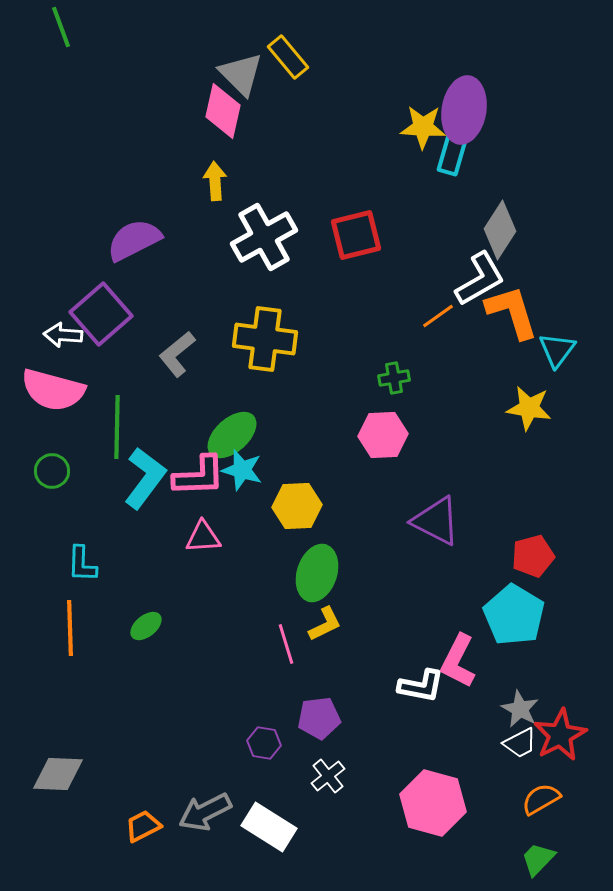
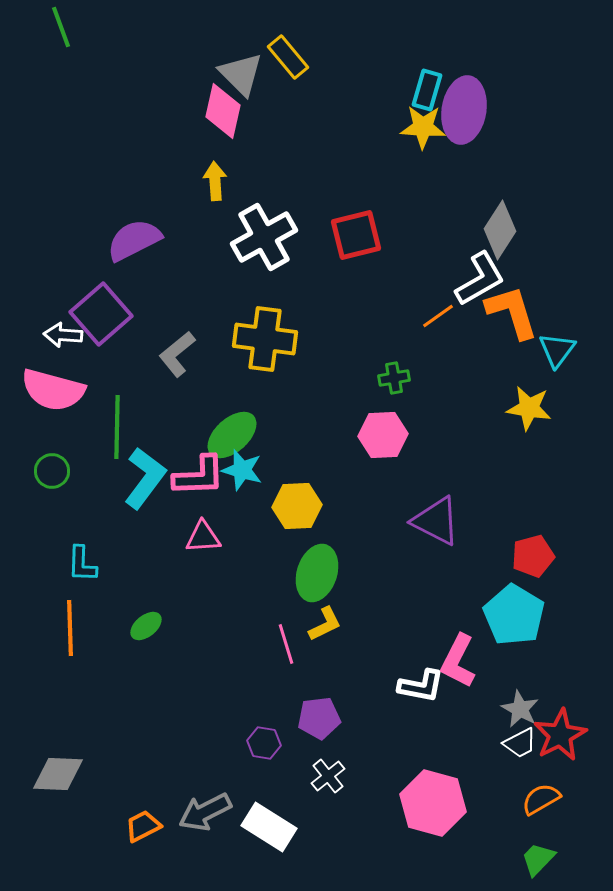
cyan rectangle at (452, 155): moved 25 px left, 65 px up
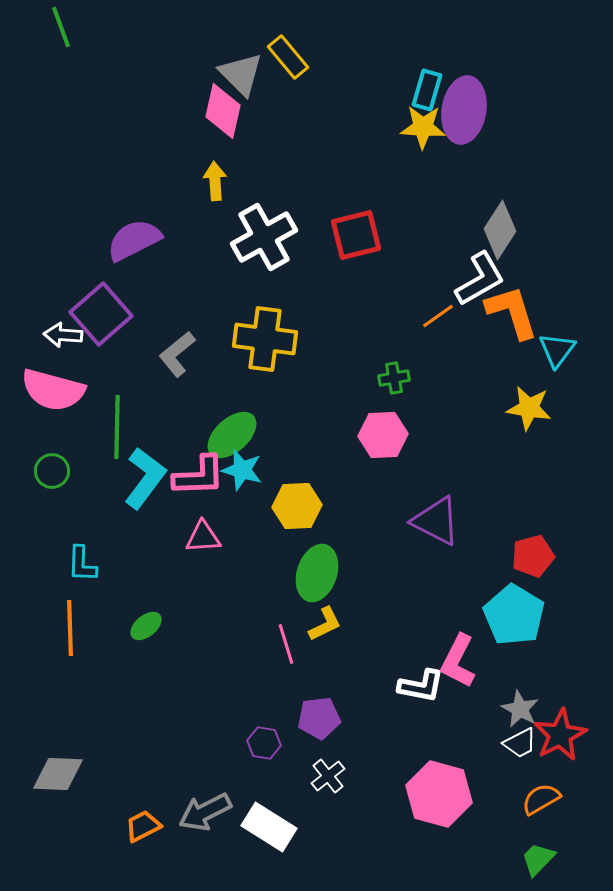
pink hexagon at (433, 803): moved 6 px right, 9 px up
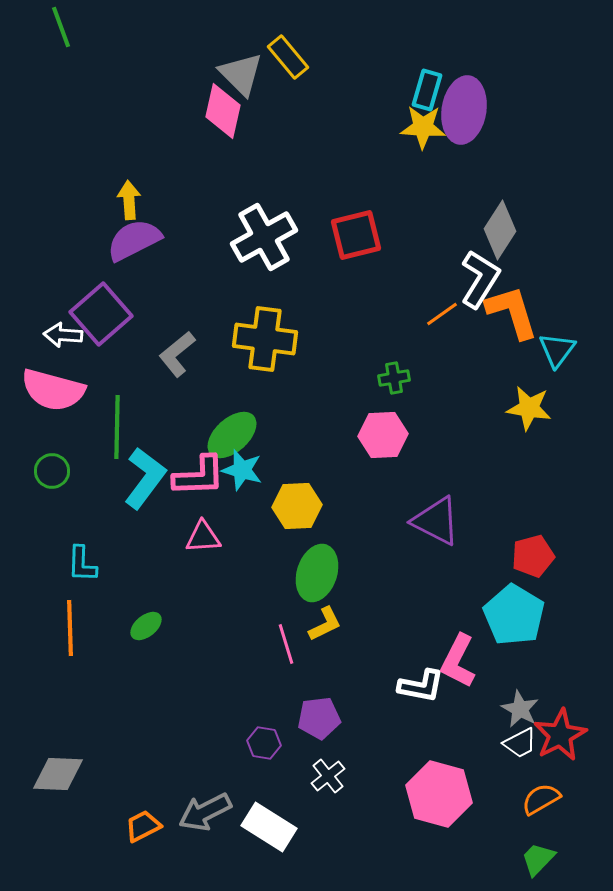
yellow arrow at (215, 181): moved 86 px left, 19 px down
white L-shape at (480, 279): rotated 28 degrees counterclockwise
orange line at (438, 316): moved 4 px right, 2 px up
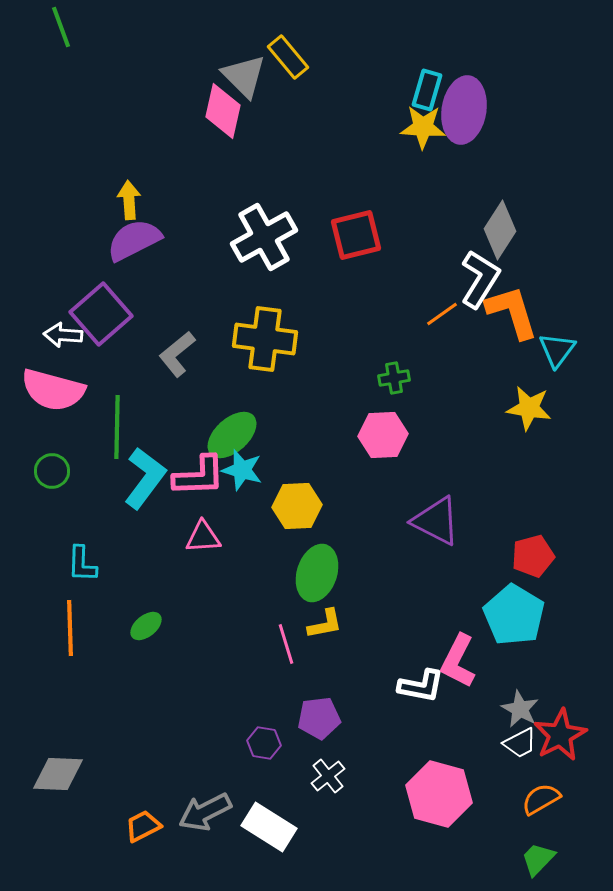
gray triangle at (241, 74): moved 3 px right, 2 px down
yellow L-shape at (325, 624): rotated 15 degrees clockwise
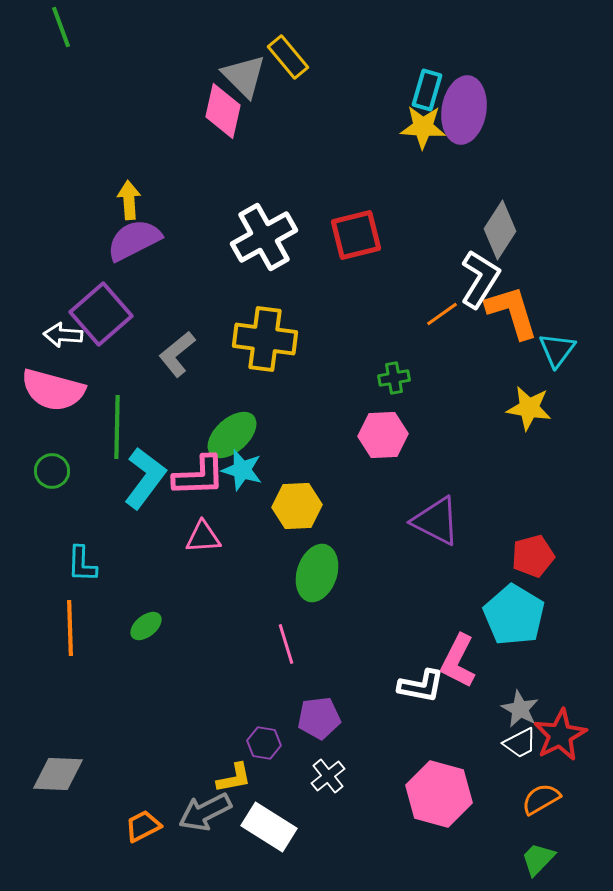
yellow L-shape at (325, 624): moved 91 px left, 154 px down
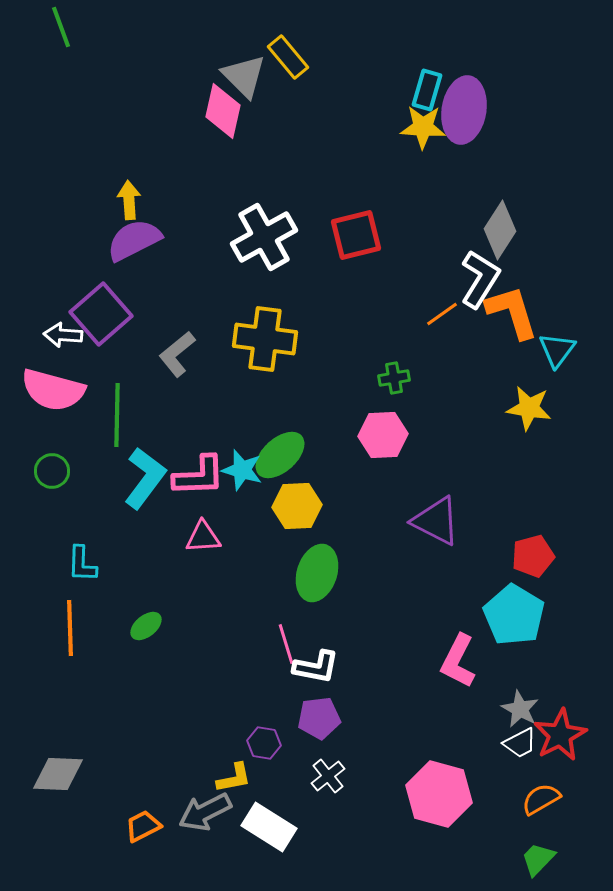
green line at (117, 427): moved 12 px up
green ellipse at (232, 435): moved 48 px right, 20 px down
white L-shape at (421, 686): moved 105 px left, 19 px up
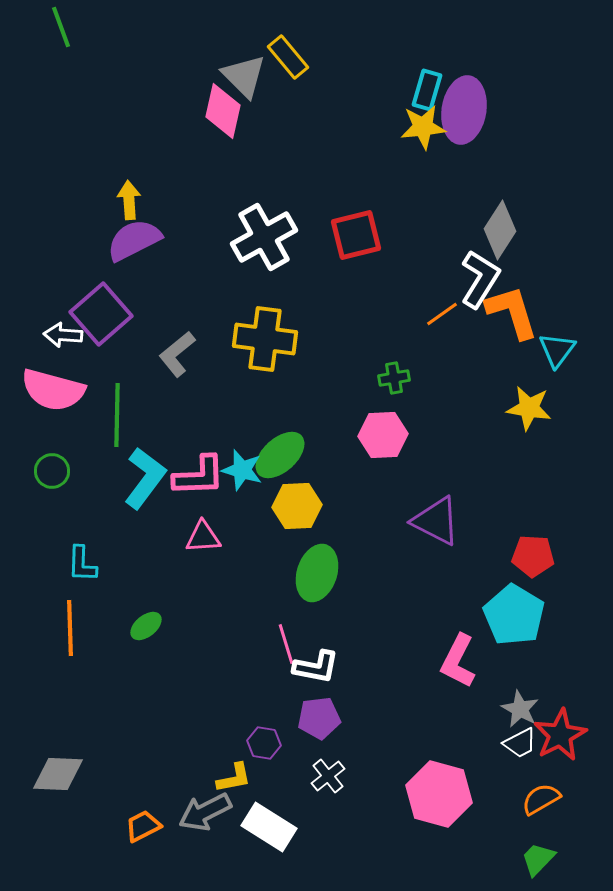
yellow star at (423, 127): rotated 9 degrees counterclockwise
red pentagon at (533, 556): rotated 18 degrees clockwise
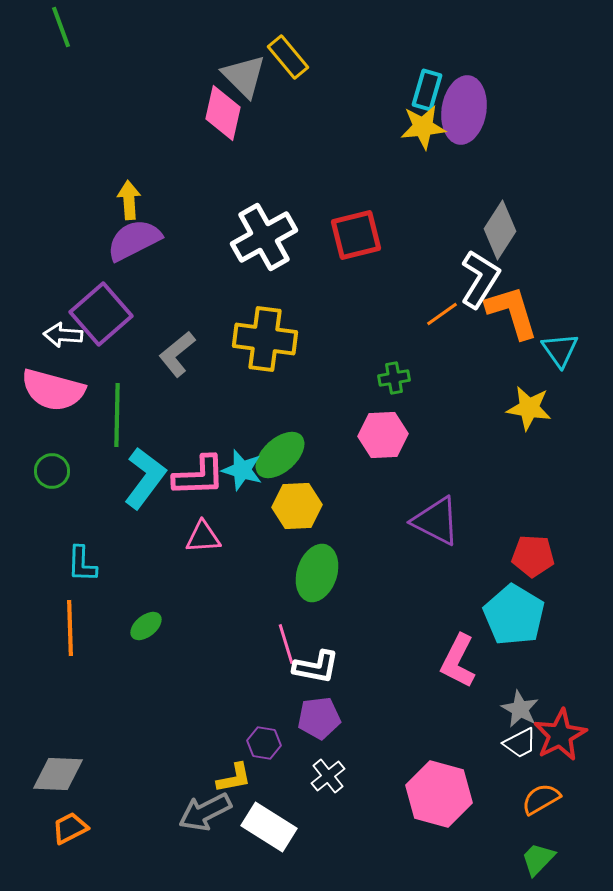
pink diamond at (223, 111): moved 2 px down
cyan triangle at (557, 350): moved 3 px right; rotated 12 degrees counterclockwise
orange trapezoid at (143, 826): moved 73 px left, 2 px down
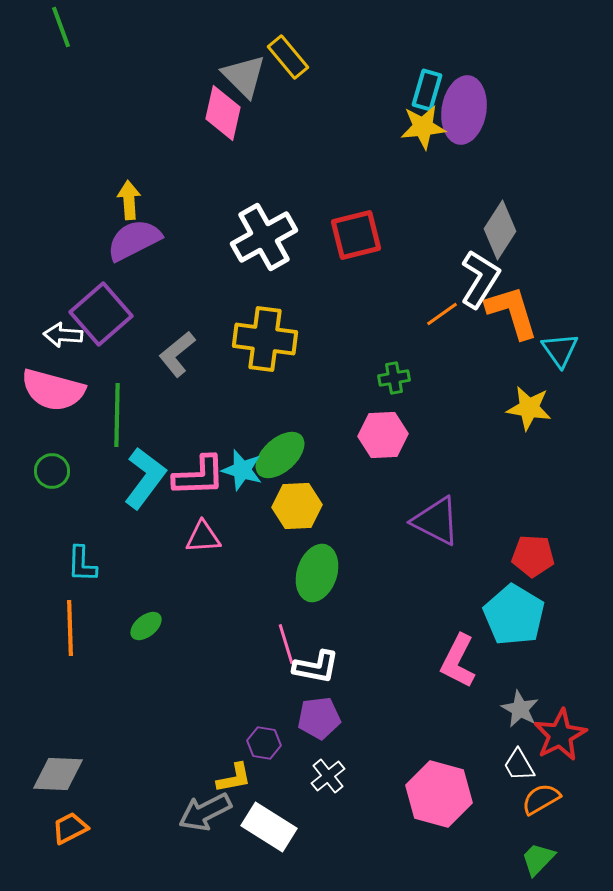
white trapezoid at (520, 743): moved 1 px left, 22 px down; rotated 87 degrees clockwise
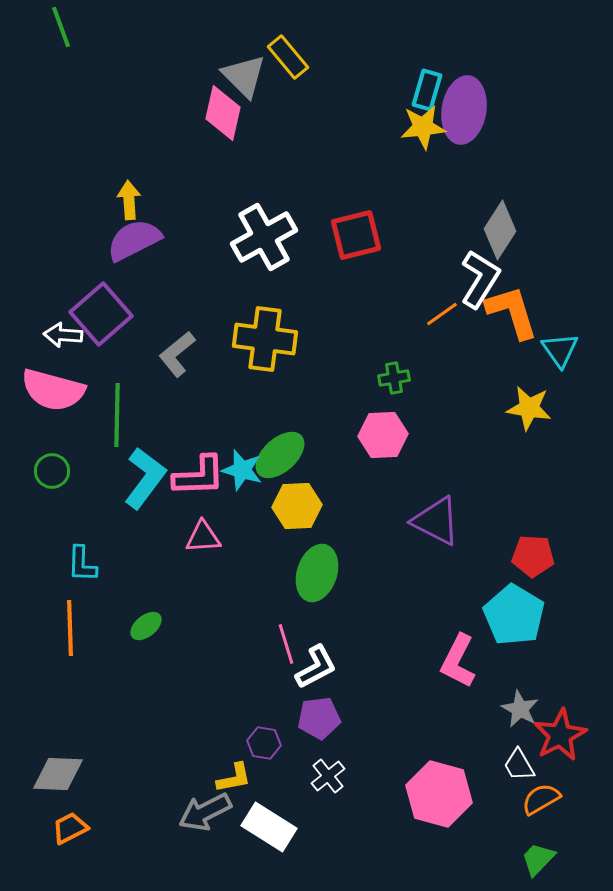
white L-shape at (316, 667): rotated 39 degrees counterclockwise
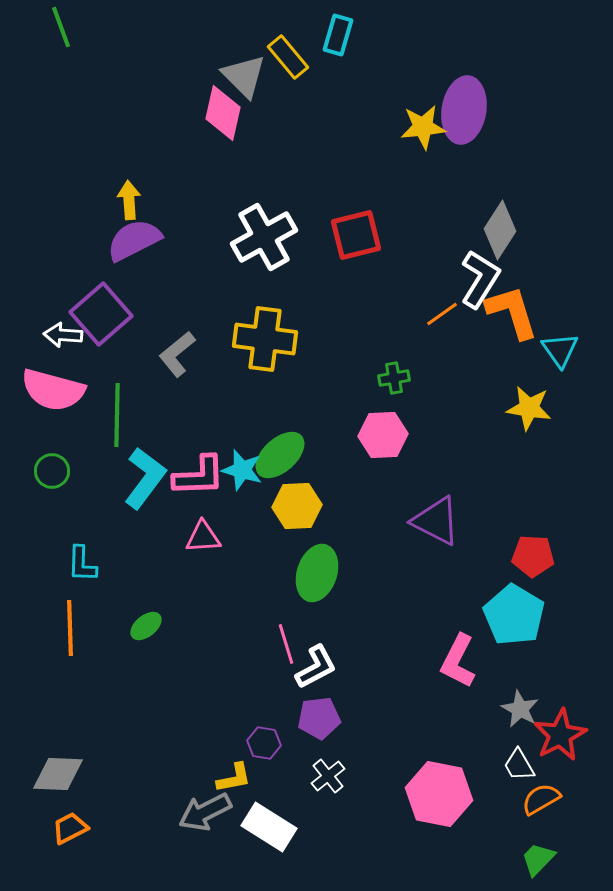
cyan rectangle at (427, 90): moved 89 px left, 55 px up
pink hexagon at (439, 794): rotated 4 degrees counterclockwise
